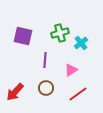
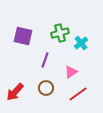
purple line: rotated 14 degrees clockwise
pink triangle: moved 2 px down
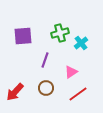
purple square: rotated 18 degrees counterclockwise
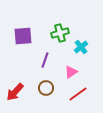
cyan cross: moved 4 px down
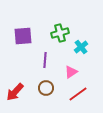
purple line: rotated 14 degrees counterclockwise
